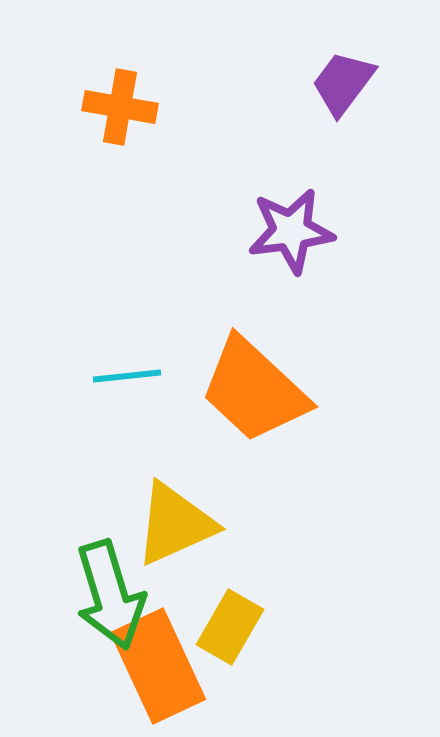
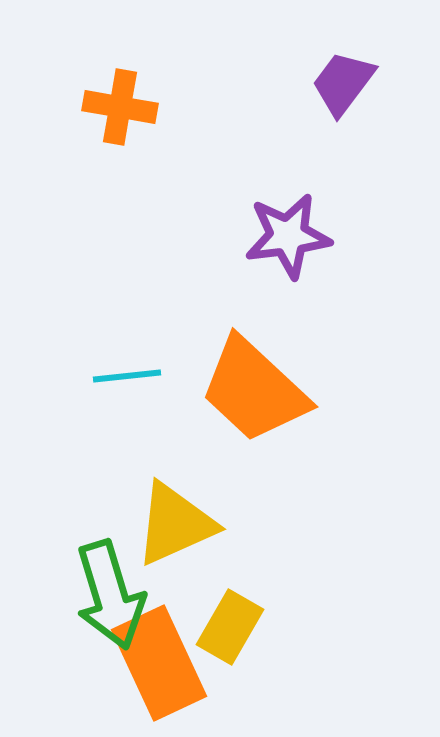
purple star: moved 3 px left, 5 px down
orange rectangle: moved 1 px right, 3 px up
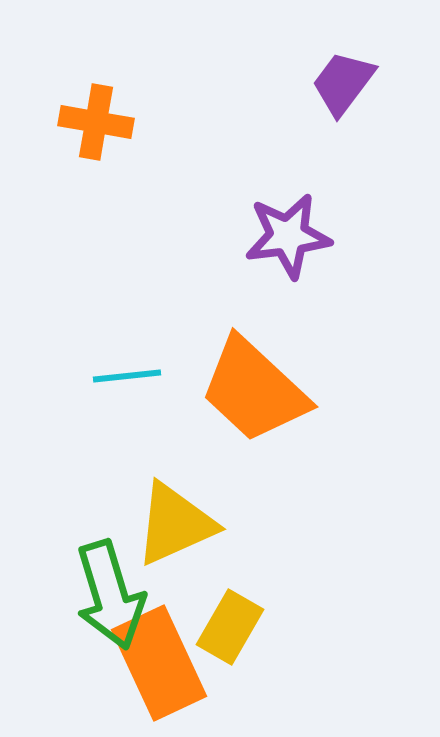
orange cross: moved 24 px left, 15 px down
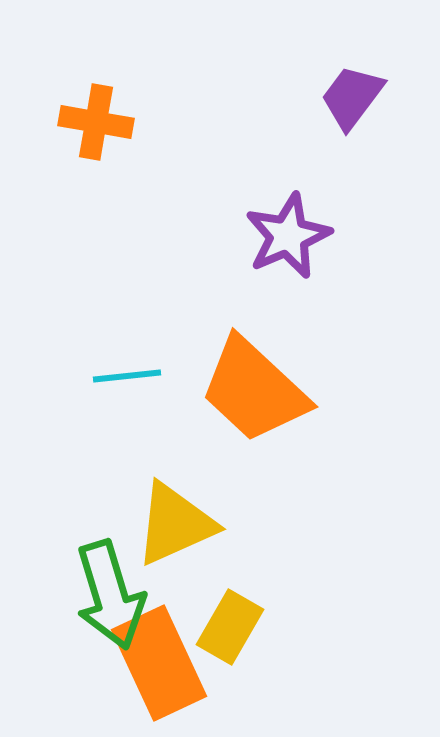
purple trapezoid: moved 9 px right, 14 px down
purple star: rotated 16 degrees counterclockwise
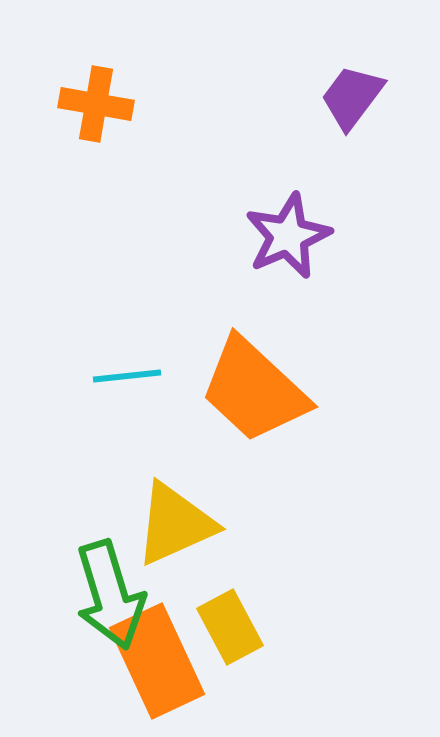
orange cross: moved 18 px up
yellow rectangle: rotated 58 degrees counterclockwise
orange rectangle: moved 2 px left, 2 px up
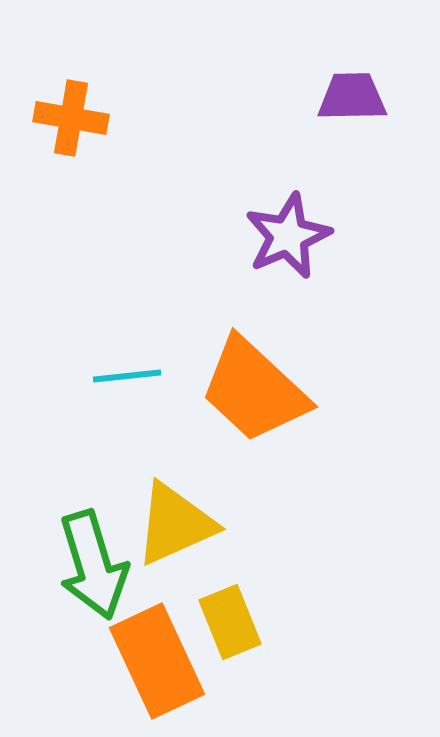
purple trapezoid: rotated 52 degrees clockwise
orange cross: moved 25 px left, 14 px down
green arrow: moved 17 px left, 30 px up
yellow rectangle: moved 5 px up; rotated 6 degrees clockwise
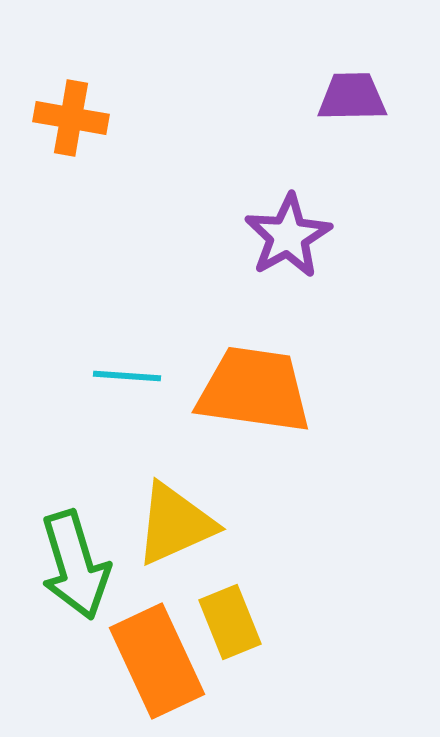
purple star: rotated 6 degrees counterclockwise
cyan line: rotated 10 degrees clockwise
orange trapezoid: rotated 145 degrees clockwise
green arrow: moved 18 px left
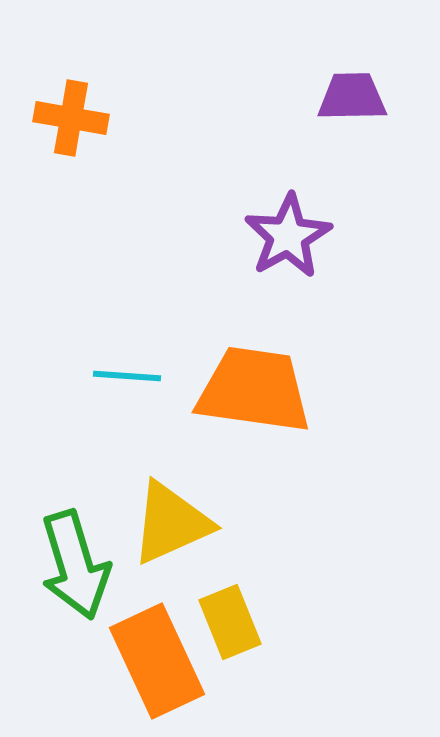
yellow triangle: moved 4 px left, 1 px up
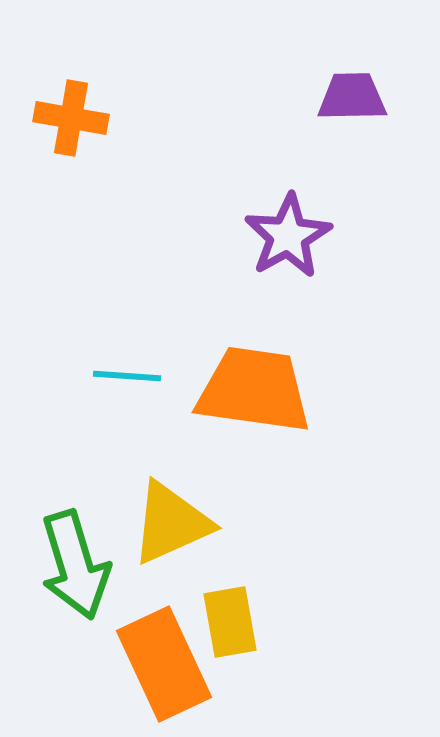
yellow rectangle: rotated 12 degrees clockwise
orange rectangle: moved 7 px right, 3 px down
